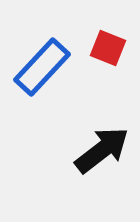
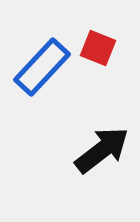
red square: moved 10 px left
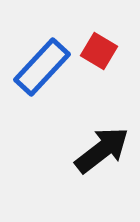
red square: moved 1 px right, 3 px down; rotated 9 degrees clockwise
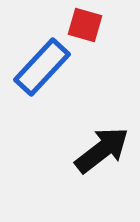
red square: moved 14 px left, 26 px up; rotated 15 degrees counterclockwise
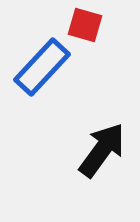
black arrow: rotated 16 degrees counterclockwise
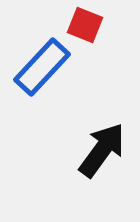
red square: rotated 6 degrees clockwise
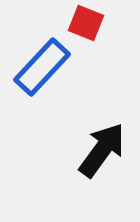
red square: moved 1 px right, 2 px up
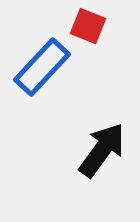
red square: moved 2 px right, 3 px down
